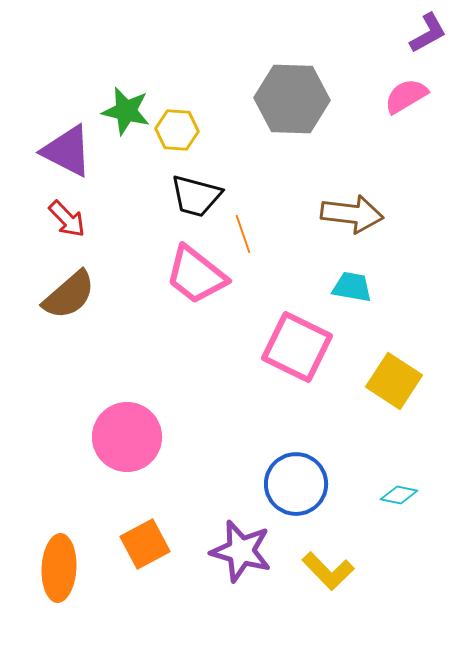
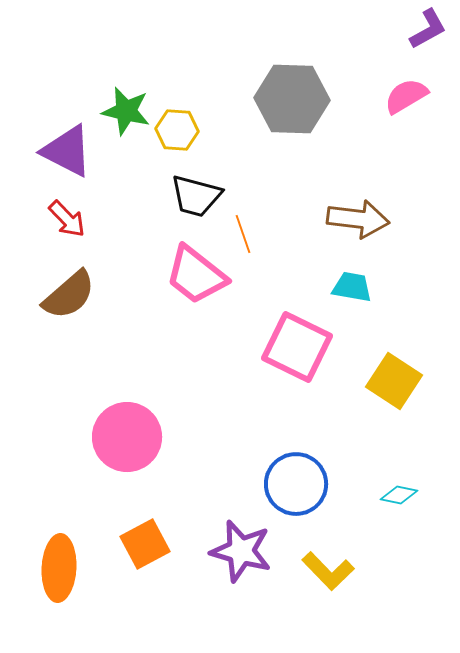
purple L-shape: moved 4 px up
brown arrow: moved 6 px right, 5 px down
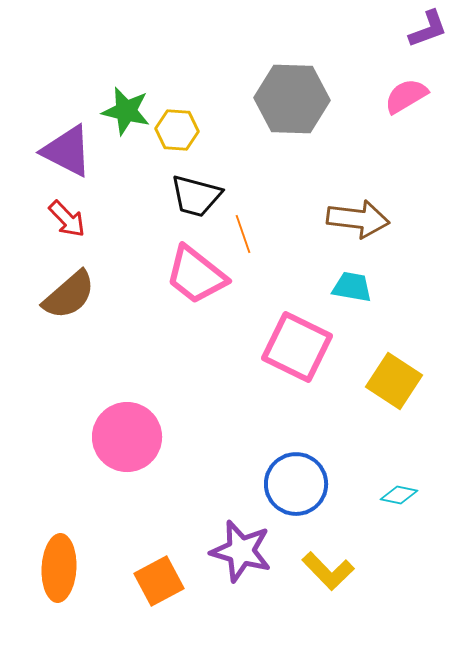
purple L-shape: rotated 9 degrees clockwise
orange square: moved 14 px right, 37 px down
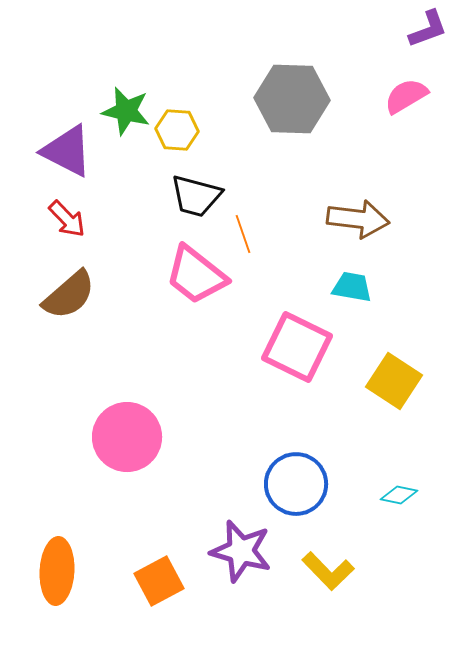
orange ellipse: moved 2 px left, 3 px down
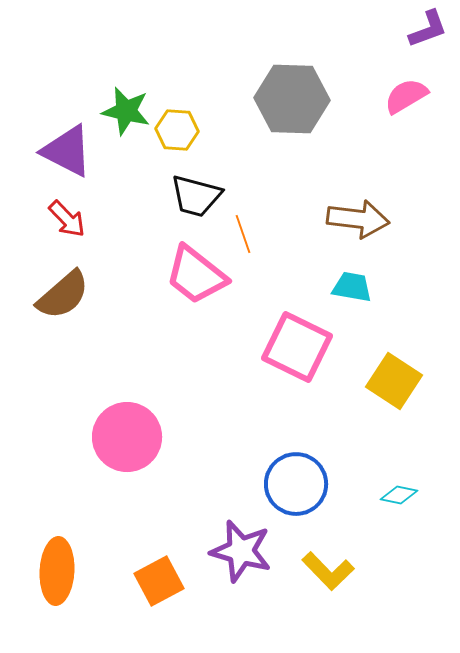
brown semicircle: moved 6 px left
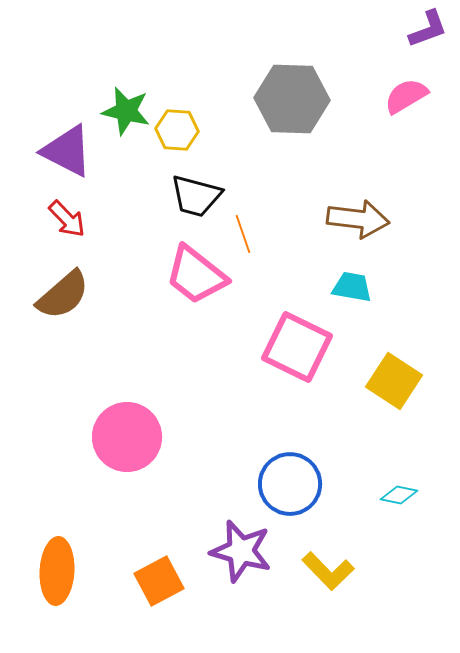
blue circle: moved 6 px left
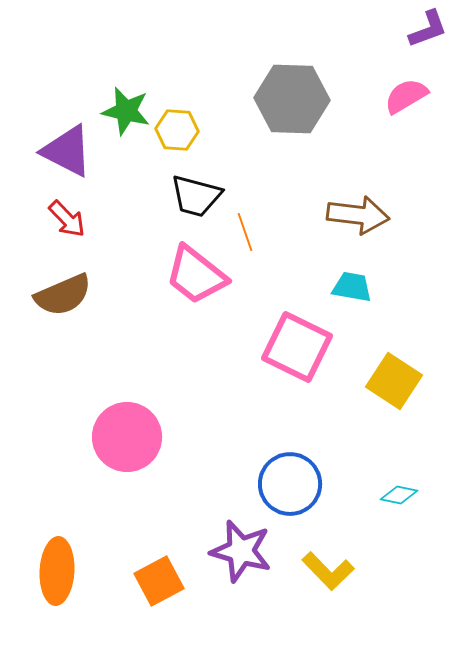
brown arrow: moved 4 px up
orange line: moved 2 px right, 2 px up
brown semicircle: rotated 18 degrees clockwise
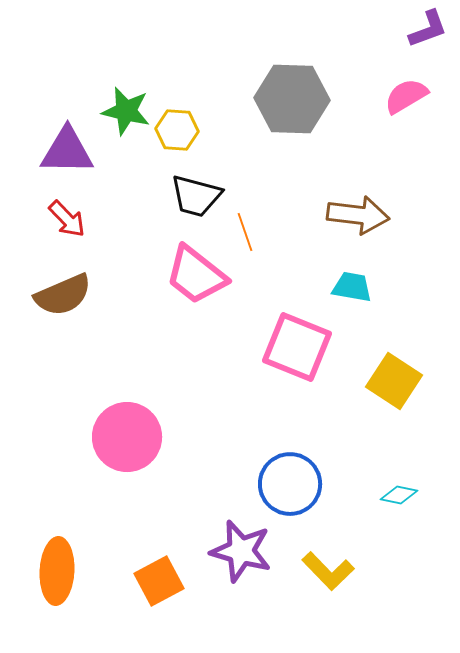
purple triangle: rotated 26 degrees counterclockwise
pink square: rotated 4 degrees counterclockwise
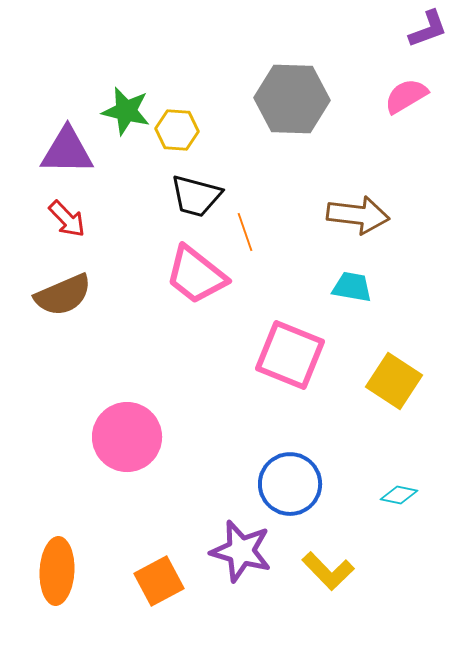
pink square: moved 7 px left, 8 px down
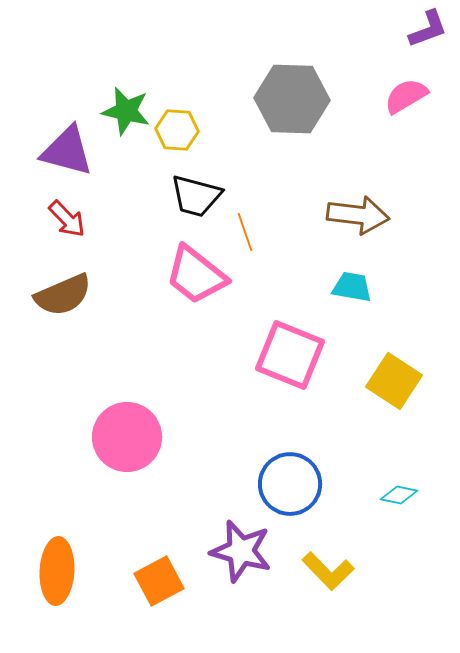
purple triangle: rotated 14 degrees clockwise
